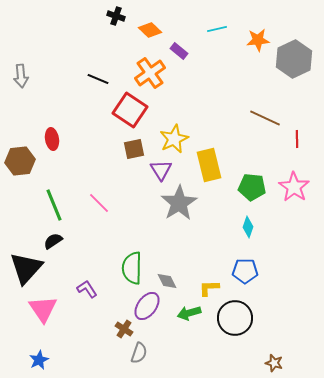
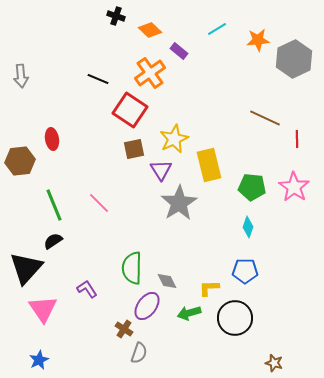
cyan line: rotated 18 degrees counterclockwise
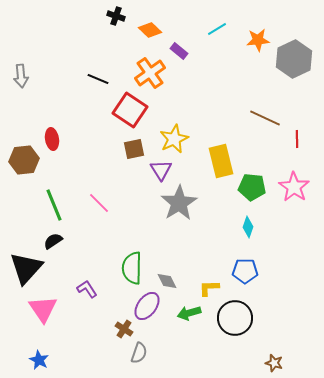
brown hexagon: moved 4 px right, 1 px up
yellow rectangle: moved 12 px right, 4 px up
blue star: rotated 18 degrees counterclockwise
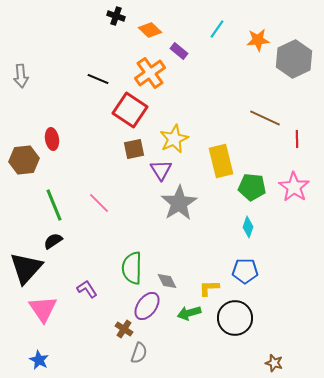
cyan line: rotated 24 degrees counterclockwise
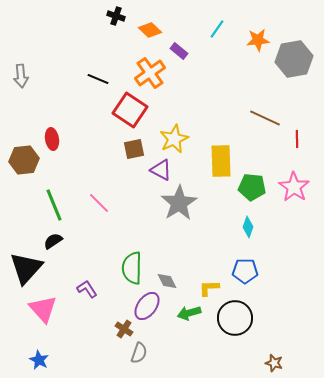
gray hexagon: rotated 15 degrees clockwise
yellow rectangle: rotated 12 degrees clockwise
purple triangle: rotated 30 degrees counterclockwise
pink triangle: rotated 8 degrees counterclockwise
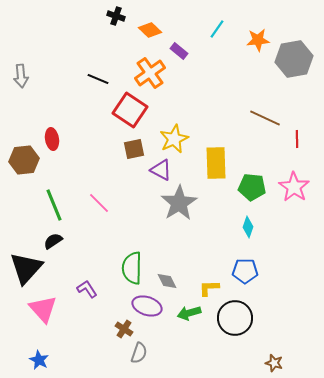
yellow rectangle: moved 5 px left, 2 px down
purple ellipse: rotated 72 degrees clockwise
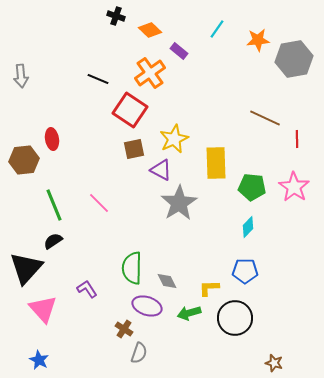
cyan diamond: rotated 25 degrees clockwise
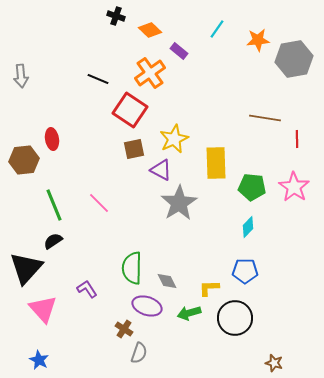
brown line: rotated 16 degrees counterclockwise
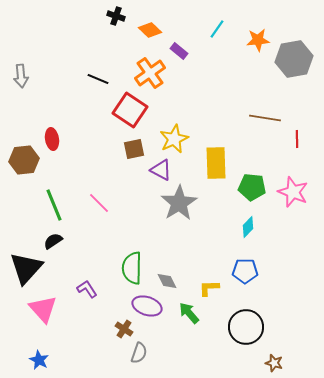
pink star: moved 1 px left, 5 px down; rotated 12 degrees counterclockwise
green arrow: rotated 65 degrees clockwise
black circle: moved 11 px right, 9 px down
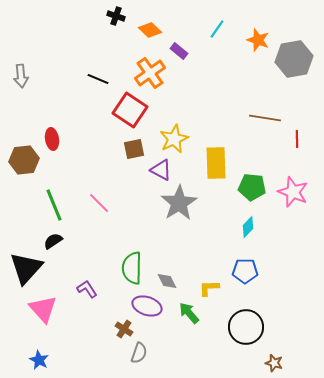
orange star: rotated 25 degrees clockwise
